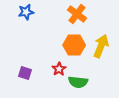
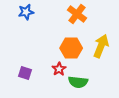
orange hexagon: moved 3 px left, 3 px down
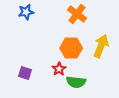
green semicircle: moved 2 px left
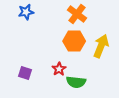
orange hexagon: moved 3 px right, 7 px up
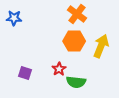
blue star: moved 12 px left, 6 px down; rotated 14 degrees clockwise
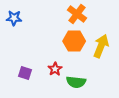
red star: moved 4 px left
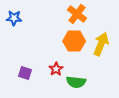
yellow arrow: moved 2 px up
red star: moved 1 px right
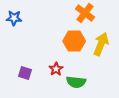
orange cross: moved 8 px right, 1 px up
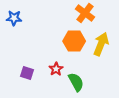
purple square: moved 2 px right
green semicircle: rotated 126 degrees counterclockwise
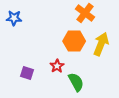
red star: moved 1 px right, 3 px up
